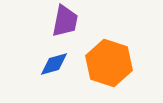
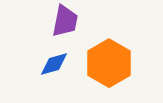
orange hexagon: rotated 12 degrees clockwise
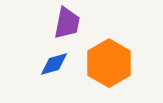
purple trapezoid: moved 2 px right, 2 px down
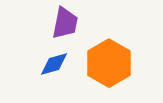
purple trapezoid: moved 2 px left
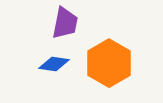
blue diamond: rotated 24 degrees clockwise
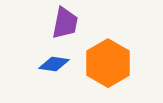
orange hexagon: moved 1 px left
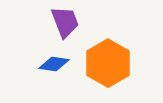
purple trapezoid: moved 1 px up; rotated 32 degrees counterclockwise
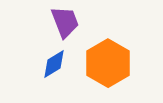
blue diamond: rotated 40 degrees counterclockwise
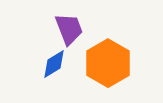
purple trapezoid: moved 4 px right, 7 px down
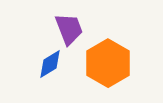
blue diamond: moved 4 px left
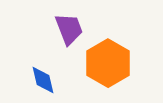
blue diamond: moved 7 px left, 16 px down; rotated 72 degrees counterclockwise
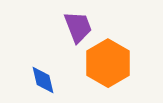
purple trapezoid: moved 9 px right, 2 px up
